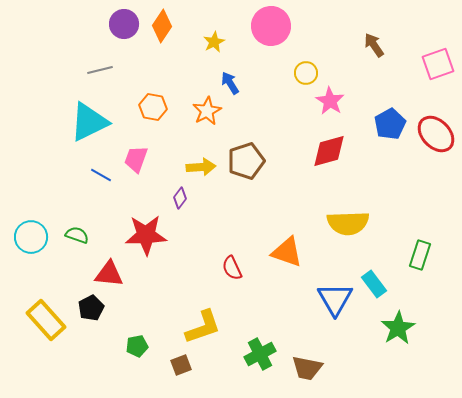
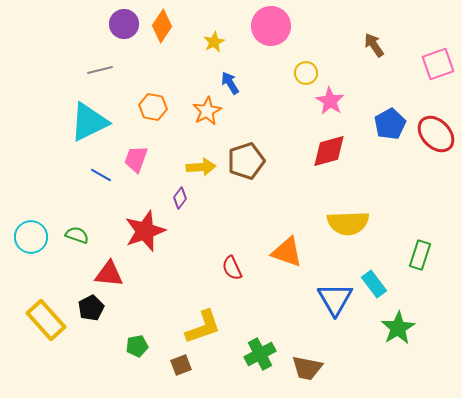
red star: moved 1 px left, 4 px up; rotated 18 degrees counterclockwise
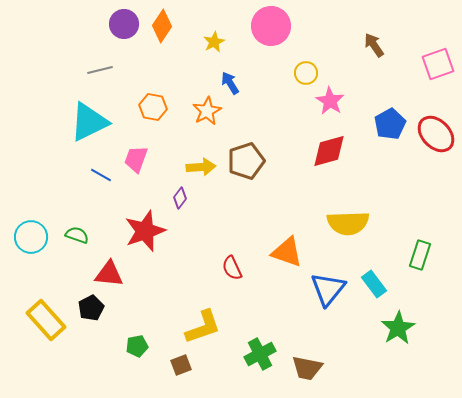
blue triangle: moved 7 px left, 10 px up; rotated 9 degrees clockwise
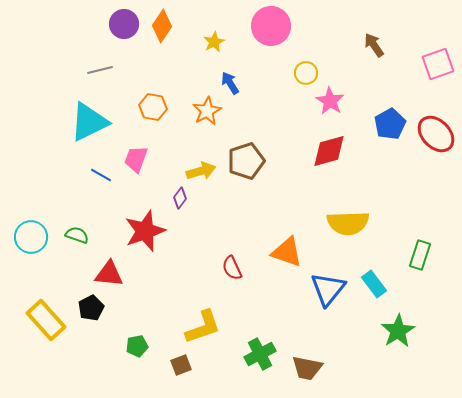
yellow arrow: moved 4 px down; rotated 12 degrees counterclockwise
green star: moved 3 px down
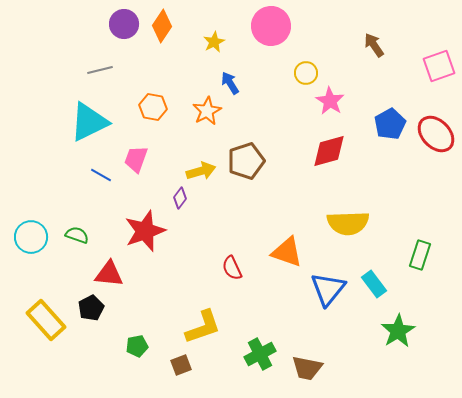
pink square: moved 1 px right, 2 px down
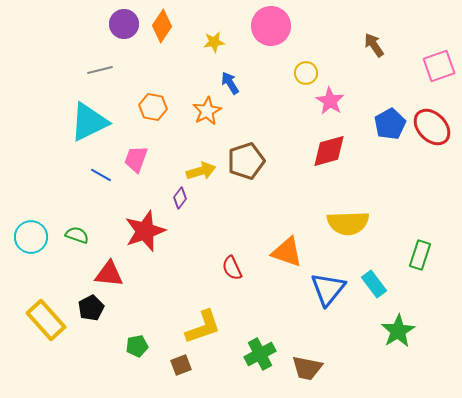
yellow star: rotated 20 degrees clockwise
red ellipse: moved 4 px left, 7 px up
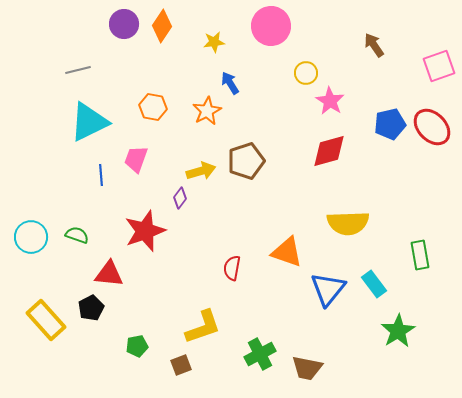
gray line: moved 22 px left
blue pentagon: rotated 16 degrees clockwise
blue line: rotated 55 degrees clockwise
green rectangle: rotated 28 degrees counterclockwise
red semicircle: rotated 35 degrees clockwise
